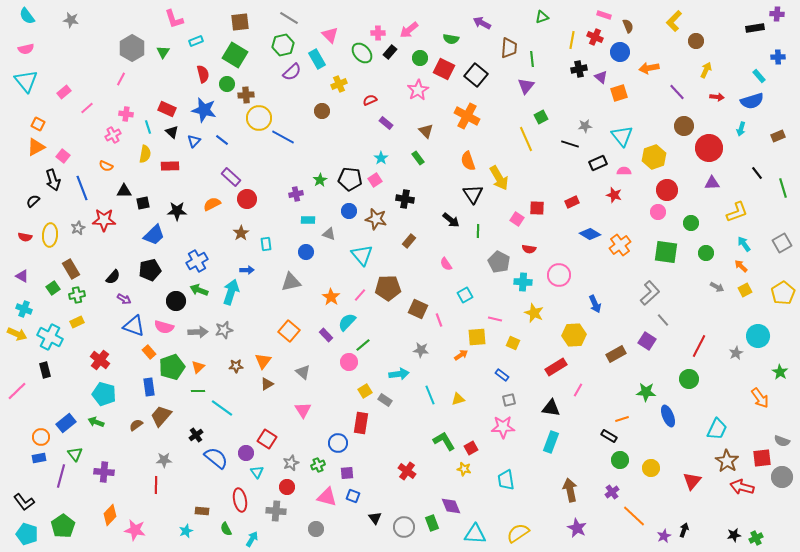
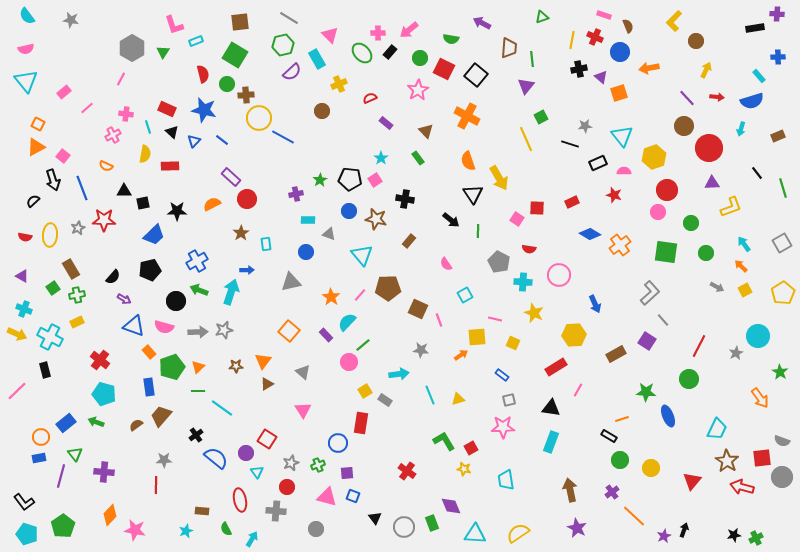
pink L-shape at (174, 19): moved 6 px down
purple line at (677, 92): moved 10 px right, 6 px down
red semicircle at (370, 100): moved 2 px up
yellow L-shape at (737, 212): moved 6 px left, 5 px up
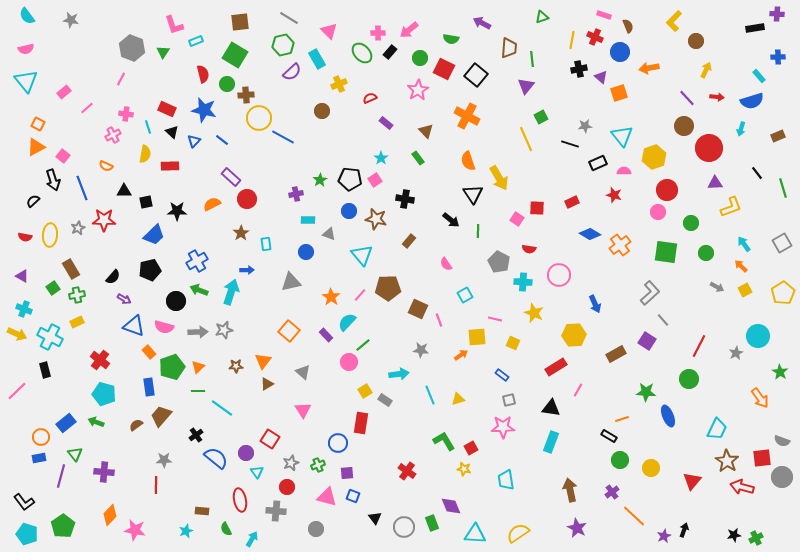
pink triangle at (330, 35): moved 1 px left, 4 px up
gray hexagon at (132, 48): rotated 10 degrees counterclockwise
purple triangle at (712, 183): moved 3 px right
black square at (143, 203): moved 3 px right, 1 px up
red square at (267, 439): moved 3 px right
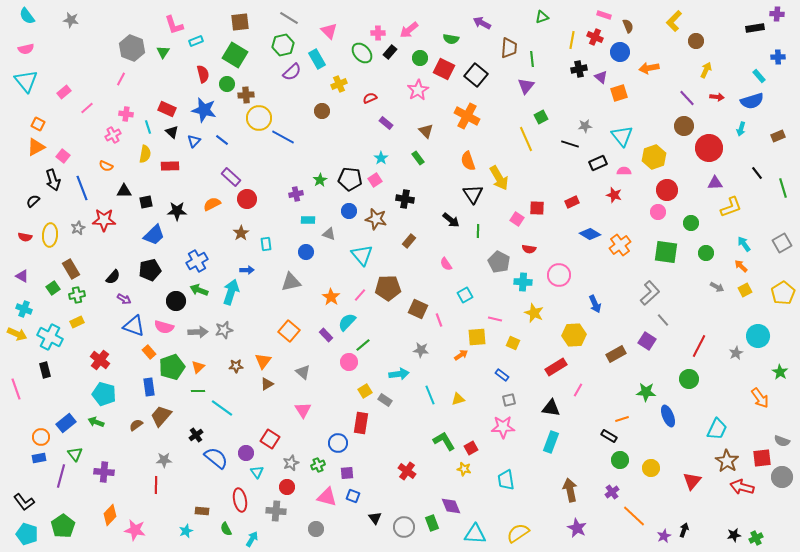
pink line at (17, 391): moved 1 px left, 2 px up; rotated 65 degrees counterclockwise
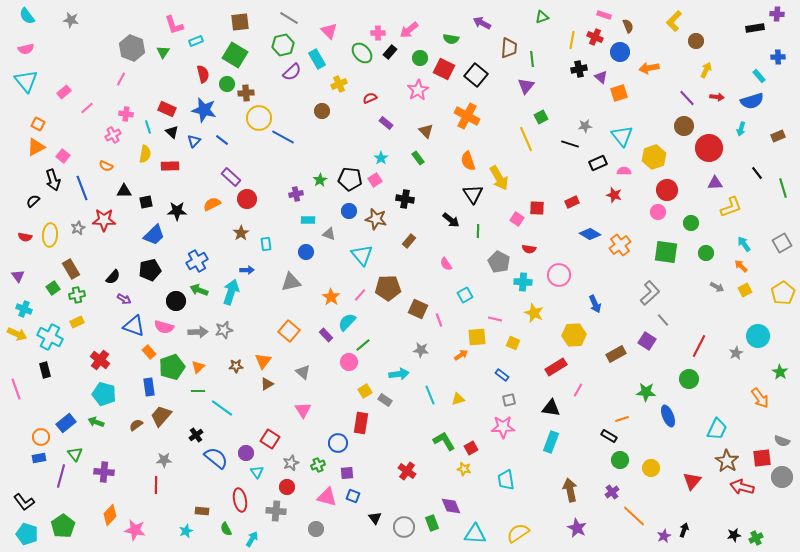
brown cross at (246, 95): moved 2 px up
purple triangle at (22, 276): moved 4 px left; rotated 24 degrees clockwise
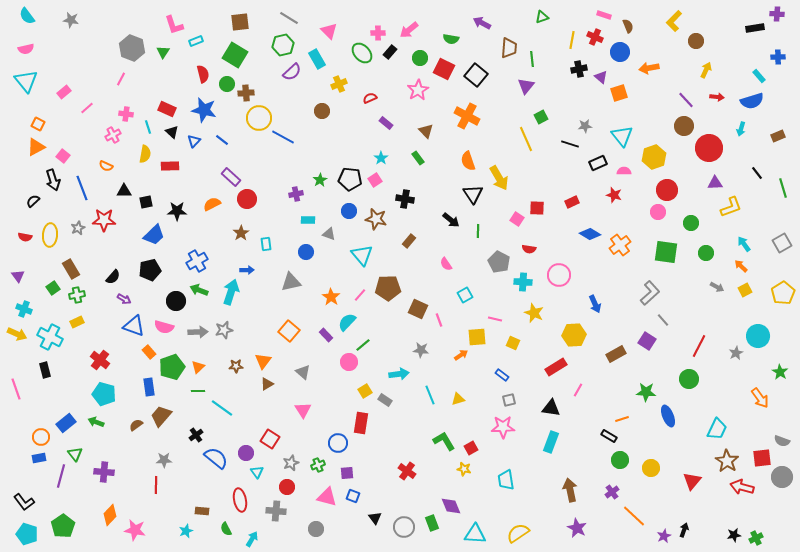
purple line at (687, 98): moved 1 px left, 2 px down
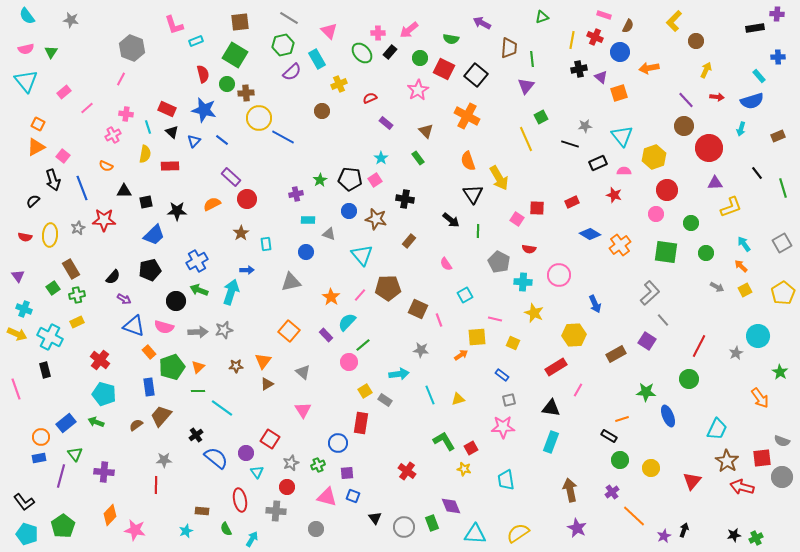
brown semicircle at (628, 26): rotated 48 degrees clockwise
green triangle at (163, 52): moved 112 px left
pink circle at (658, 212): moved 2 px left, 2 px down
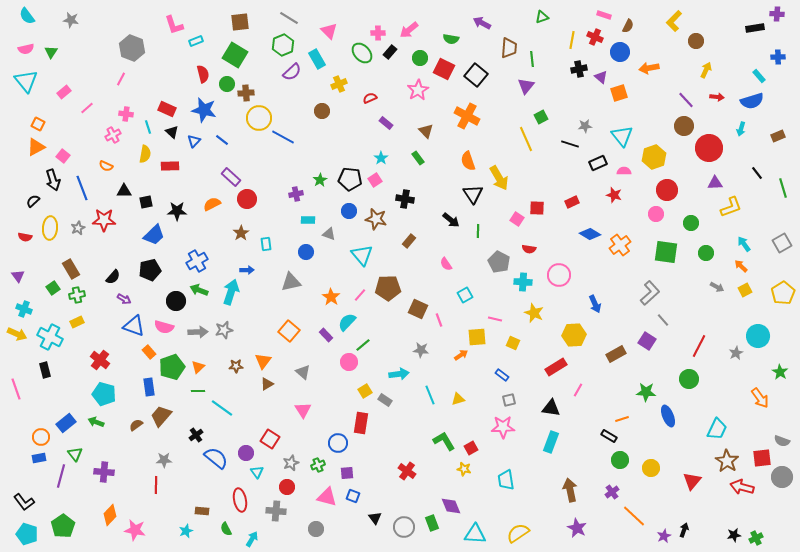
green hexagon at (283, 45): rotated 10 degrees counterclockwise
yellow ellipse at (50, 235): moved 7 px up
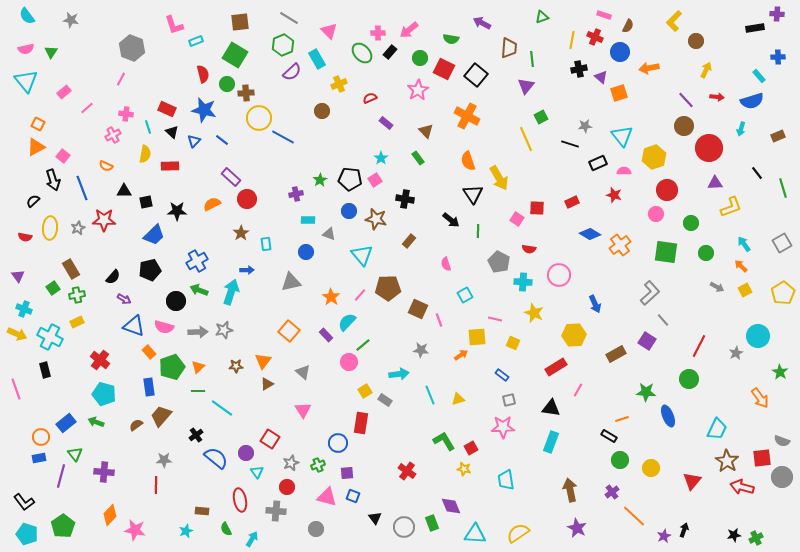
pink semicircle at (446, 264): rotated 16 degrees clockwise
